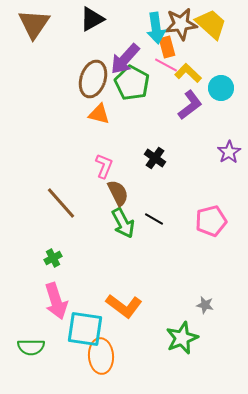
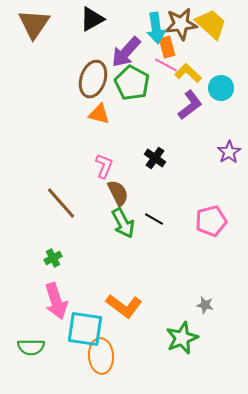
purple arrow: moved 1 px right, 7 px up
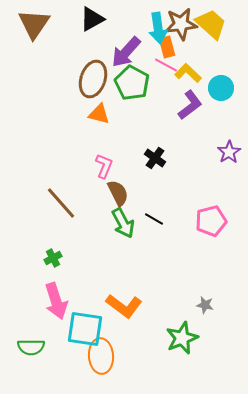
cyan arrow: moved 2 px right
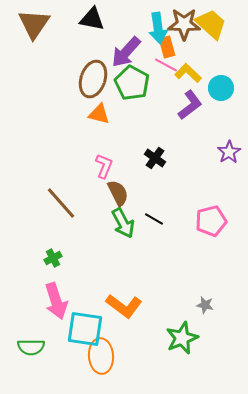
black triangle: rotated 40 degrees clockwise
brown star: moved 3 px right; rotated 8 degrees clockwise
